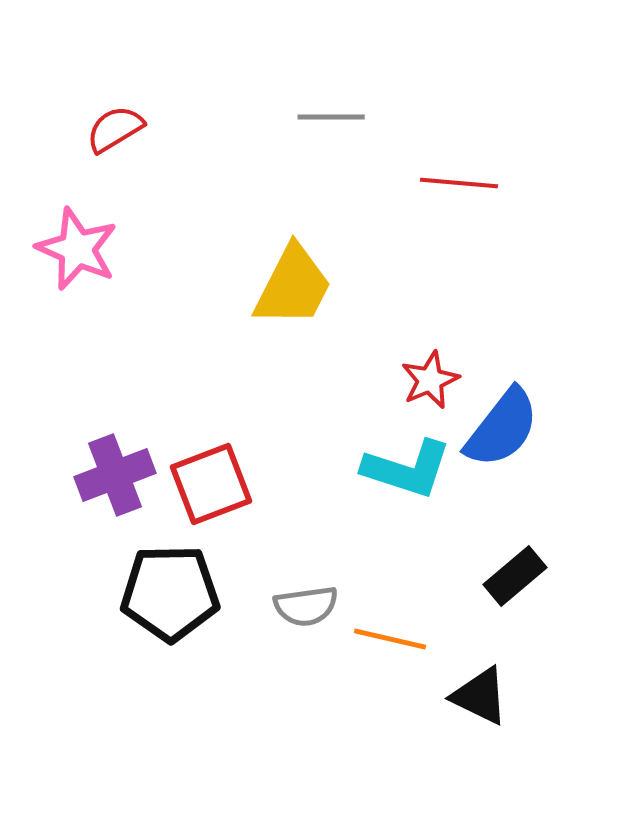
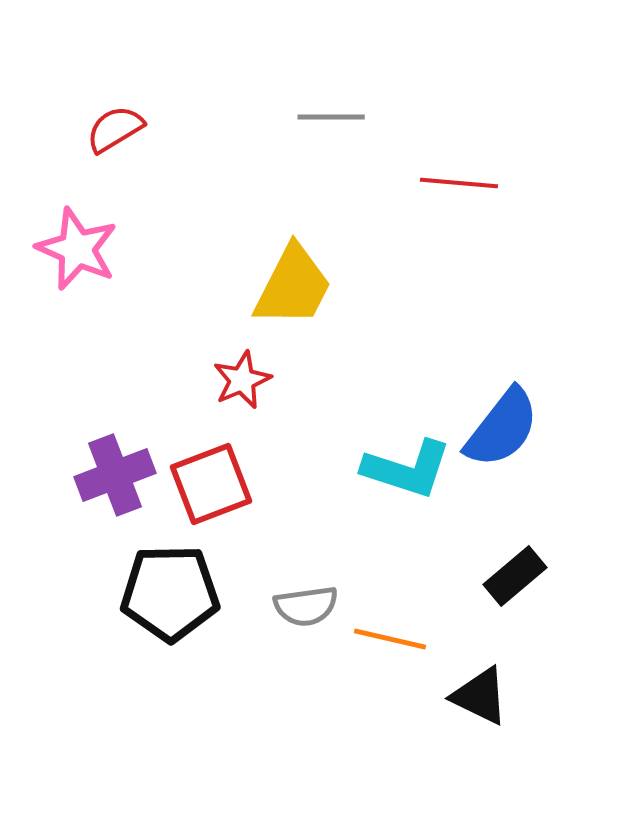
red star: moved 188 px left
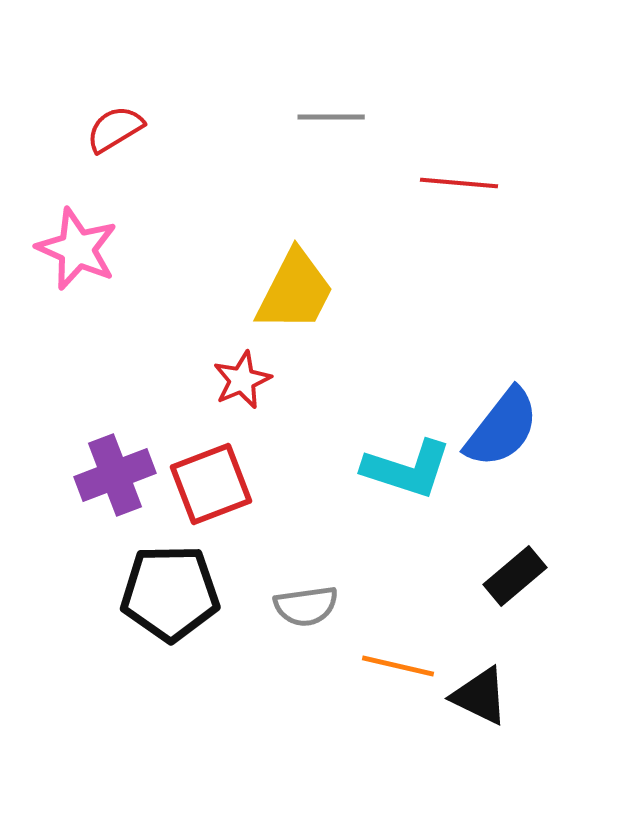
yellow trapezoid: moved 2 px right, 5 px down
orange line: moved 8 px right, 27 px down
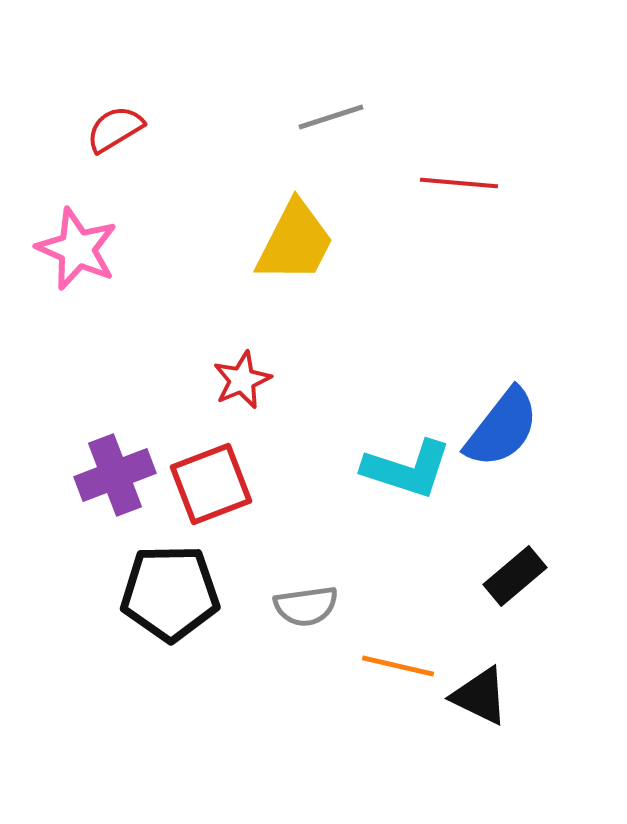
gray line: rotated 18 degrees counterclockwise
yellow trapezoid: moved 49 px up
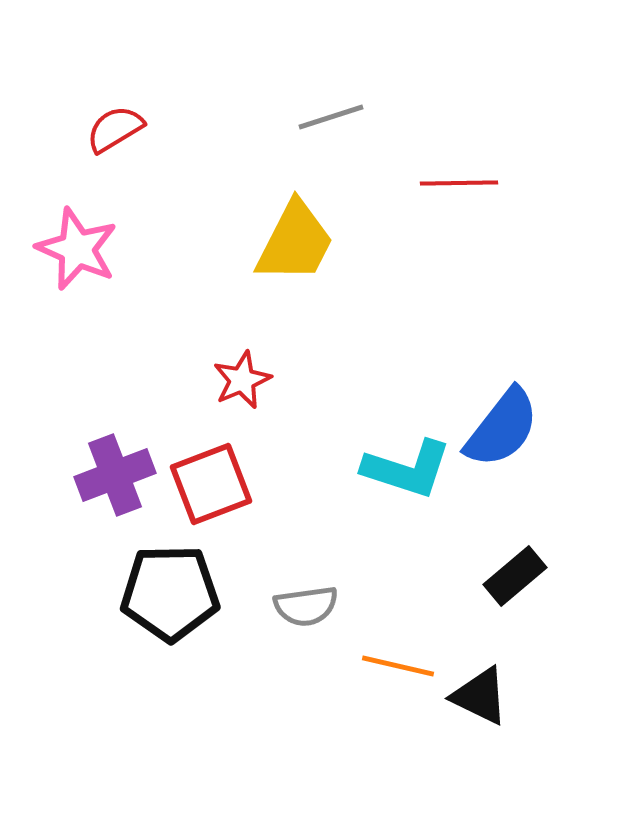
red line: rotated 6 degrees counterclockwise
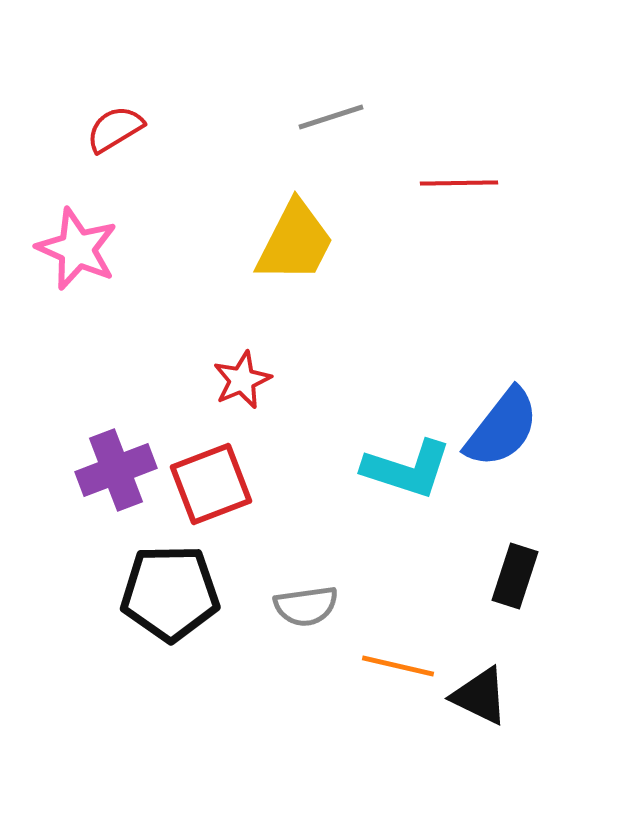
purple cross: moved 1 px right, 5 px up
black rectangle: rotated 32 degrees counterclockwise
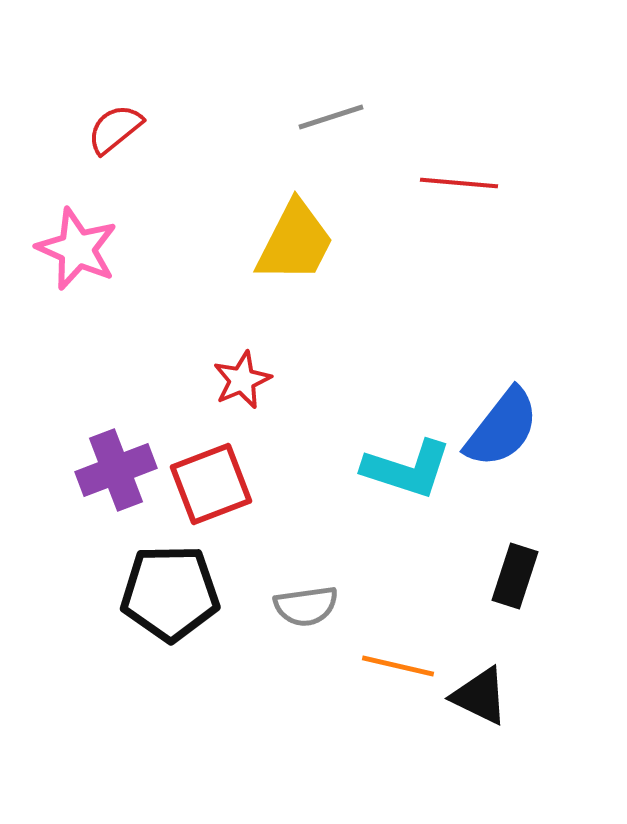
red semicircle: rotated 8 degrees counterclockwise
red line: rotated 6 degrees clockwise
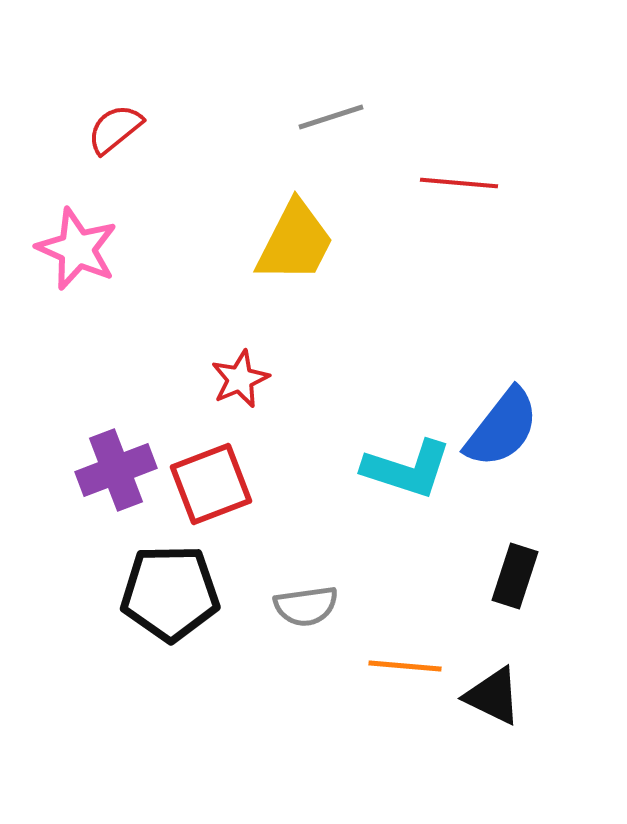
red star: moved 2 px left, 1 px up
orange line: moved 7 px right; rotated 8 degrees counterclockwise
black triangle: moved 13 px right
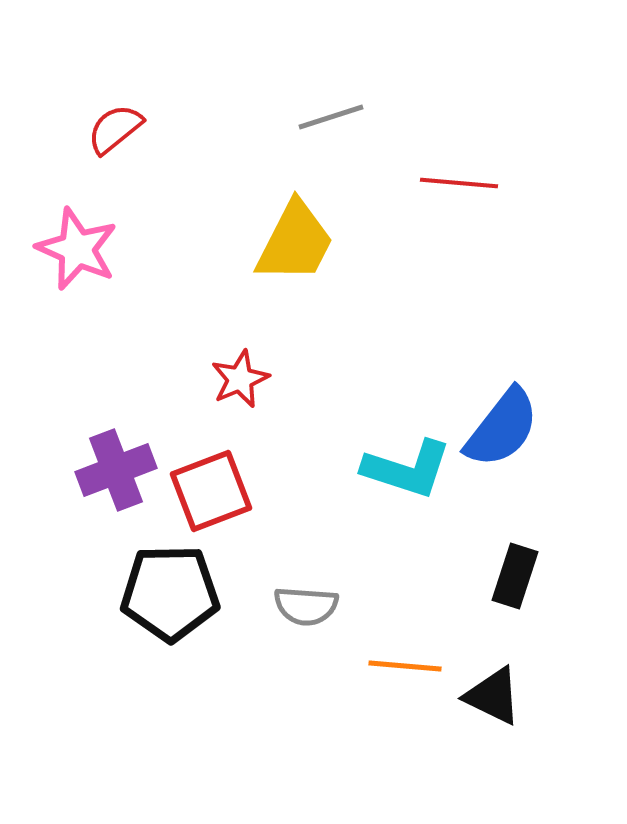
red square: moved 7 px down
gray semicircle: rotated 12 degrees clockwise
